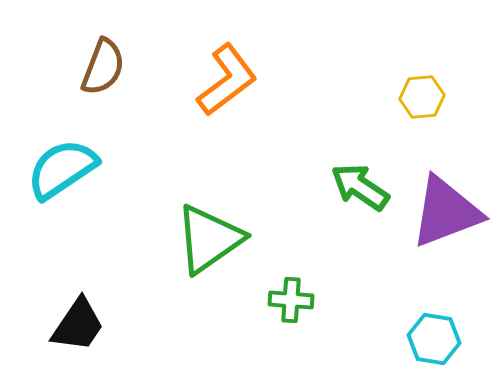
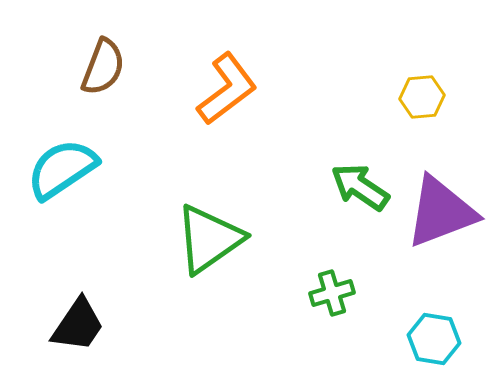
orange L-shape: moved 9 px down
purple triangle: moved 5 px left
green cross: moved 41 px right, 7 px up; rotated 21 degrees counterclockwise
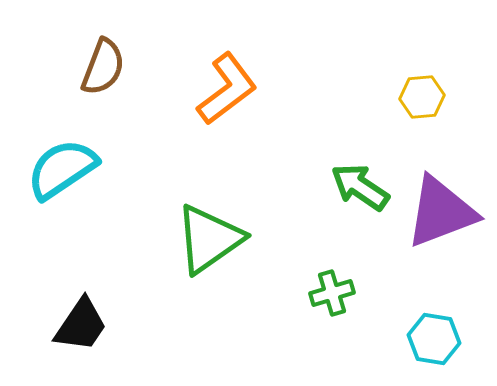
black trapezoid: moved 3 px right
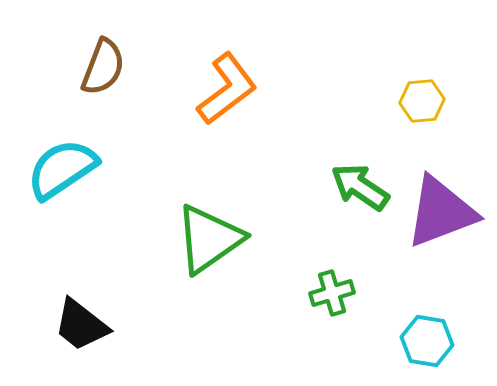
yellow hexagon: moved 4 px down
black trapezoid: rotated 94 degrees clockwise
cyan hexagon: moved 7 px left, 2 px down
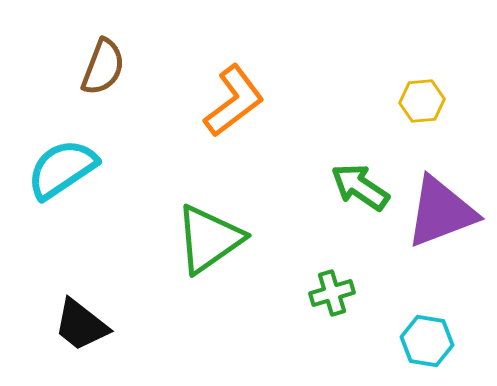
orange L-shape: moved 7 px right, 12 px down
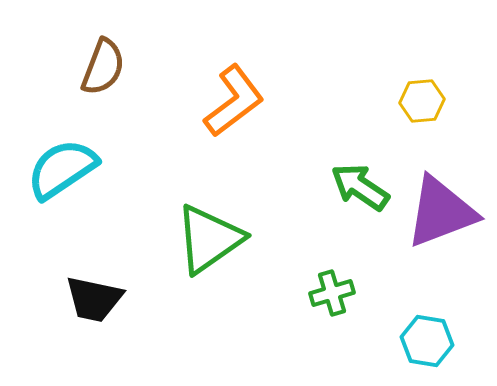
black trapezoid: moved 13 px right, 26 px up; rotated 26 degrees counterclockwise
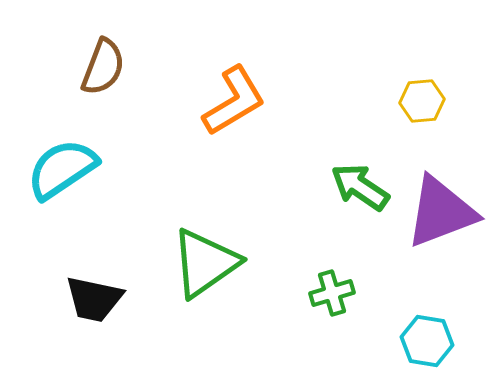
orange L-shape: rotated 6 degrees clockwise
green triangle: moved 4 px left, 24 px down
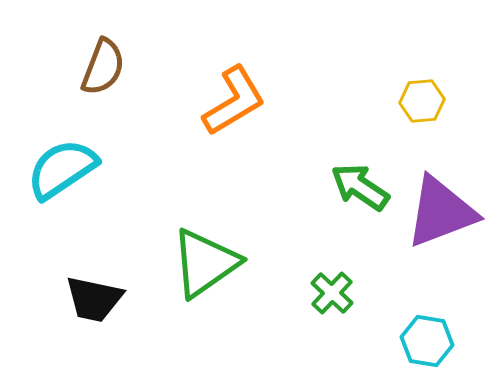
green cross: rotated 30 degrees counterclockwise
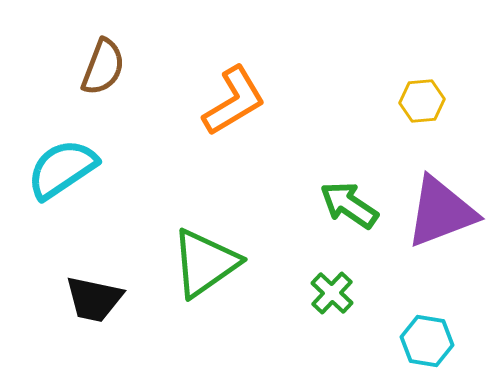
green arrow: moved 11 px left, 18 px down
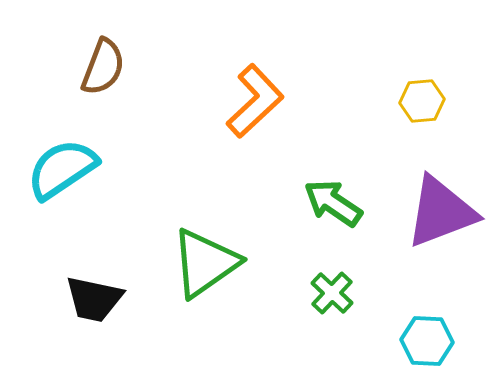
orange L-shape: moved 21 px right; rotated 12 degrees counterclockwise
green arrow: moved 16 px left, 2 px up
cyan hexagon: rotated 6 degrees counterclockwise
